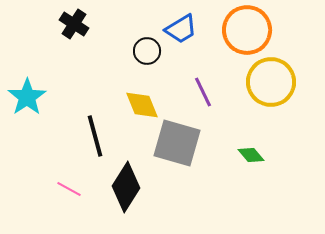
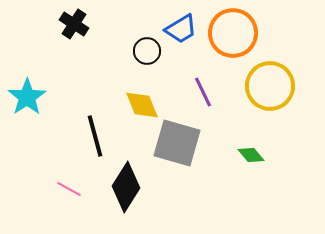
orange circle: moved 14 px left, 3 px down
yellow circle: moved 1 px left, 4 px down
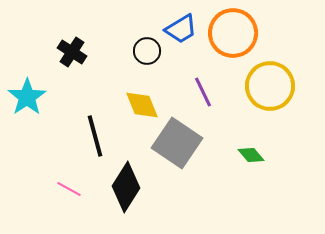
black cross: moved 2 px left, 28 px down
gray square: rotated 18 degrees clockwise
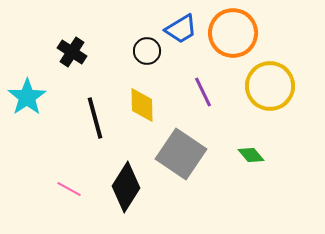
yellow diamond: rotated 21 degrees clockwise
black line: moved 18 px up
gray square: moved 4 px right, 11 px down
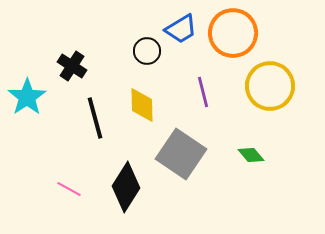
black cross: moved 14 px down
purple line: rotated 12 degrees clockwise
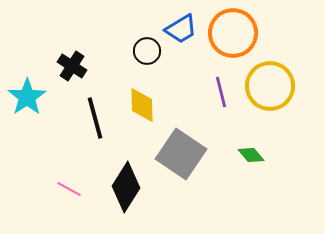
purple line: moved 18 px right
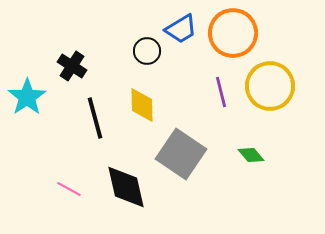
black diamond: rotated 45 degrees counterclockwise
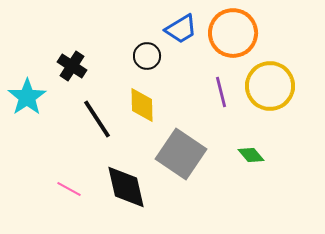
black circle: moved 5 px down
black line: moved 2 px right, 1 px down; rotated 18 degrees counterclockwise
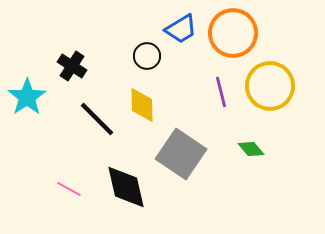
black line: rotated 12 degrees counterclockwise
green diamond: moved 6 px up
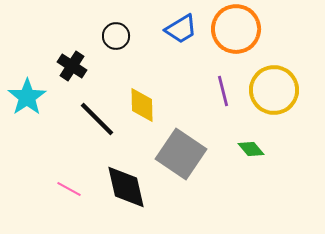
orange circle: moved 3 px right, 4 px up
black circle: moved 31 px left, 20 px up
yellow circle: moved 4 px right, 4 px down
purple line: moved 2 px right, 1 px up
